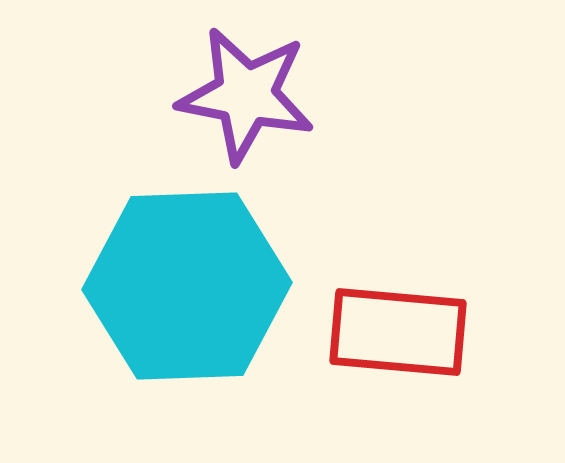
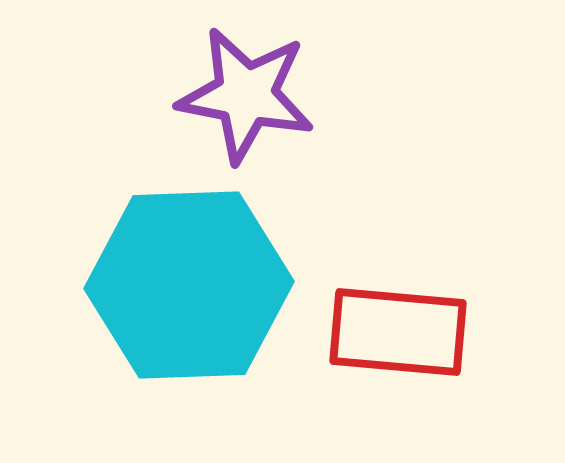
cyan hexagon: moved 2 px right, 1 px up
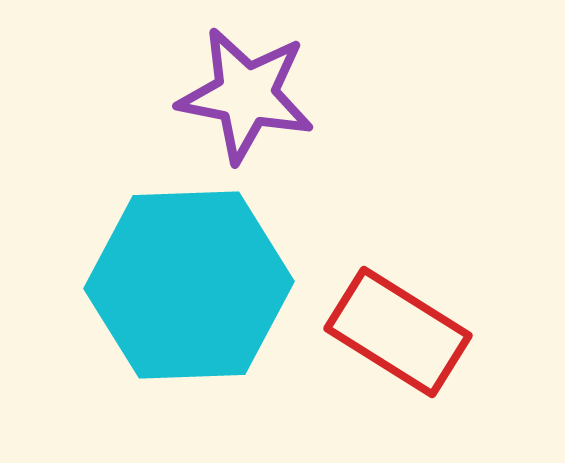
red rectangle: rotated 27 degrees clockwise
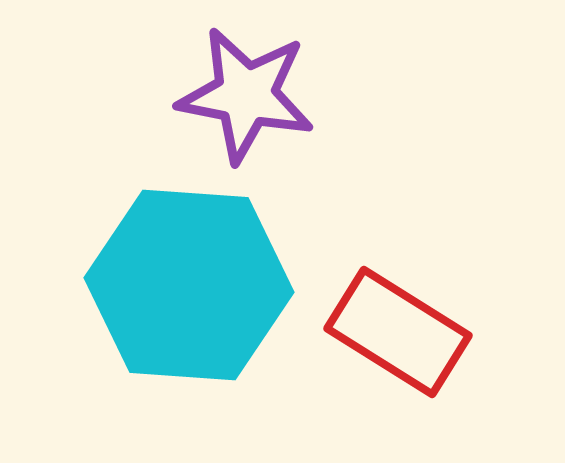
cyan hexagon: rotated 6 degrees clockwise
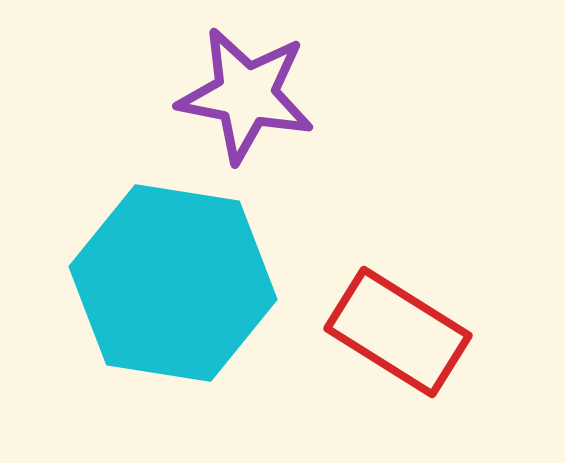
cyan hexagon: moved 16 px left, 2 px up; rotated 5 degrees clockwise
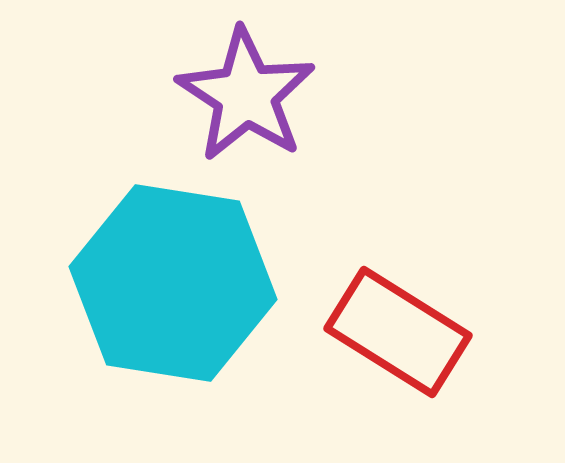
purple star: rotated 22 degrees clockwise
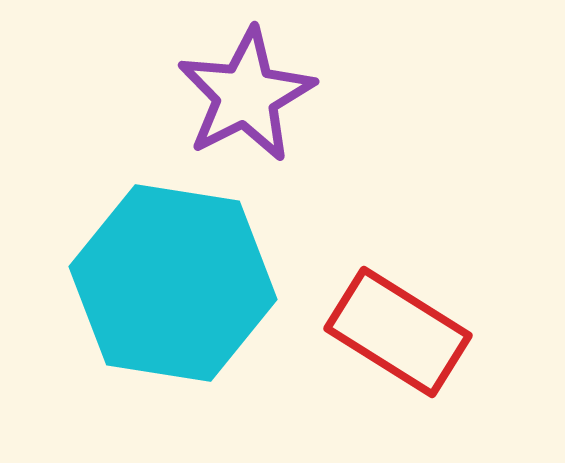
purple star: rotated 12 degrees clockwise
